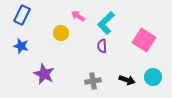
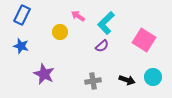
yellow circle: moved 1 px left, 1 px up
purple semicircle: rotated 128 degrees counterclockwise
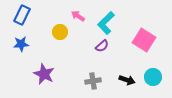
blue star: moved 2 px up; rotated 21 degrees counterclockwise
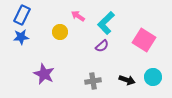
blue star: moved 7 px up
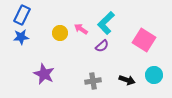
pink arrow: moved 3 px right, 13 px down
yellow circle: moved 1 px down
cyan circle: moved 1 px right, 2 px up
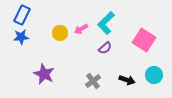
pink arrow: rotated 64 degrees counterclockwise
purple semicircle: moved 3 px right, 2 px down
gray cross: rotated 28 degrees counterclockwise
